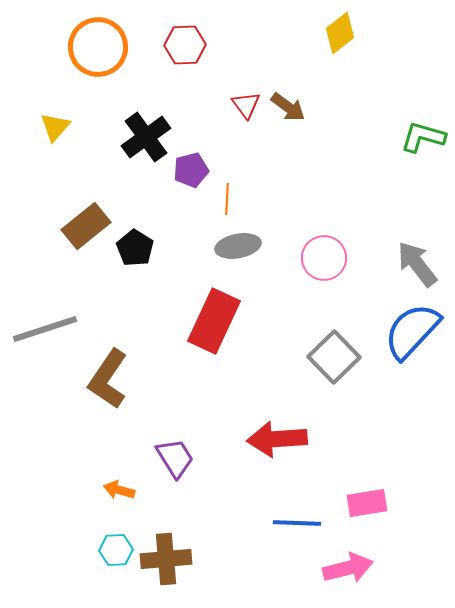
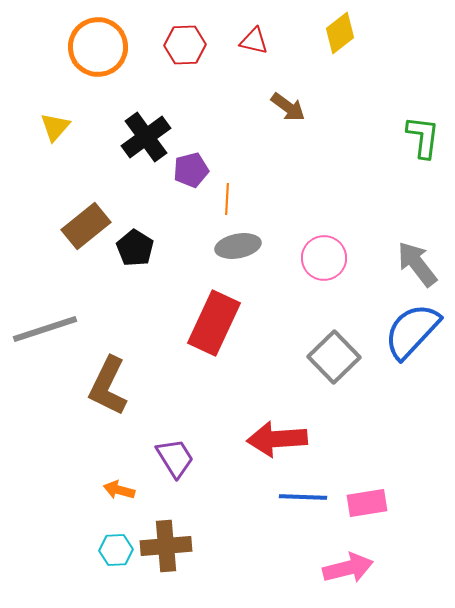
red triangle: moved 8 px right, 64 px up; rotated 40 degrees counterclockwise
green L-shape: rotated 81 degrees clockwise
red rectangle: moved 2 px down
brown L-shape: moved 7 px down; rotated 8 degrees counterclockwise
blue line: moved 6 px right, 26 px up
brown cross: moved 13 px up
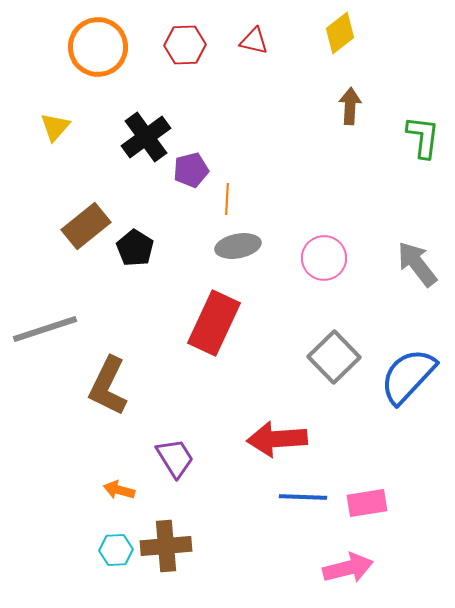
brown arrow: moved 62 px right, 1 px up; rotated 123 degrees counterclockwise
blue semicircle: moved 4 px left, 45 px down
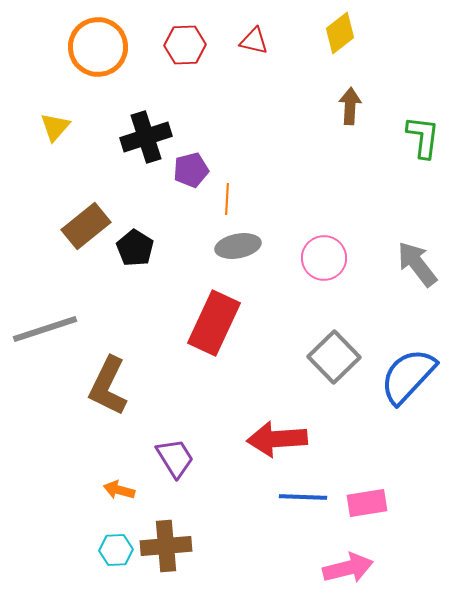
black cross: rotated 18 degrees clockwise
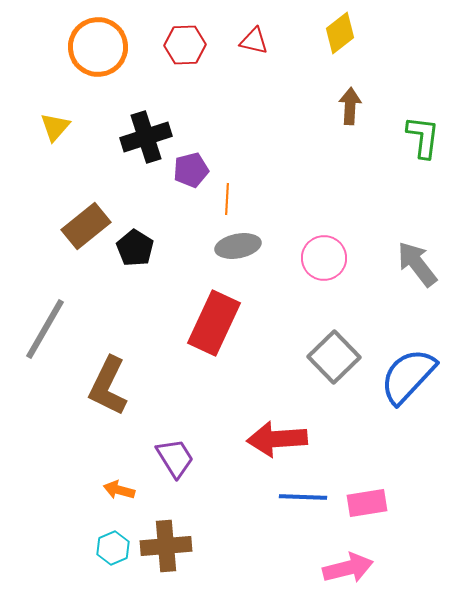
gray line: rotated 42 degrees counterclockwise
cyan hexagon: moved 3 px left, 2 px up; rotated 20 degrees counterclockwise
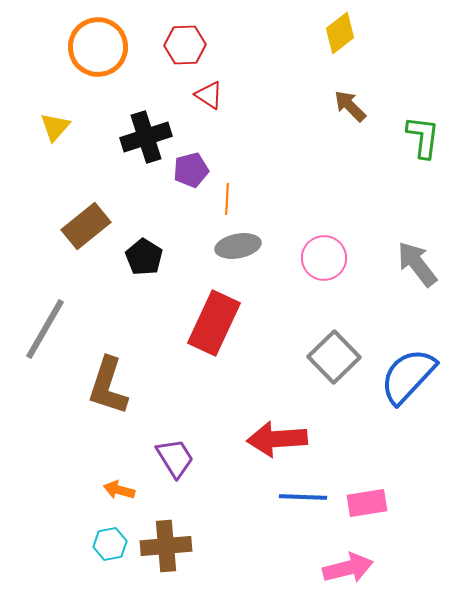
red triangle: moved 45 px left, 54 px down; rotated 20 degrees clockwise
brown arrow: rotated 48 degrees counterclockwise
black pentagon: moved 9 px right, 9 px down
brown L-shape: rotated 8 degrees counterclockwise
cyan hexagon: moved 3 px left, 4 px up; rotated 12 degrees clockwise
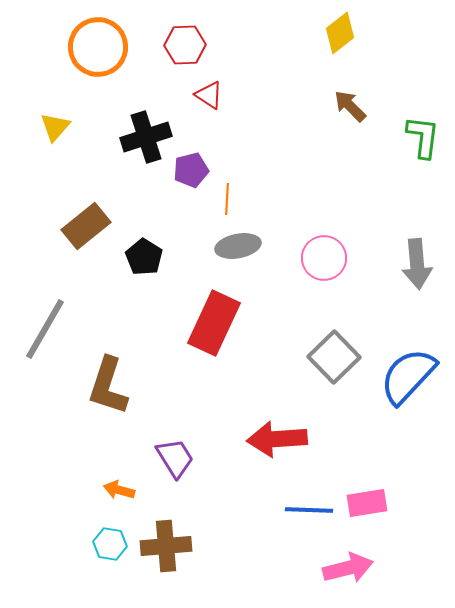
gray arrow: rotated 147 degrees counterclockwise
blue line: moved 6 px right, 13 px down
cyan hexagon: rotated 20 degrees clockwise
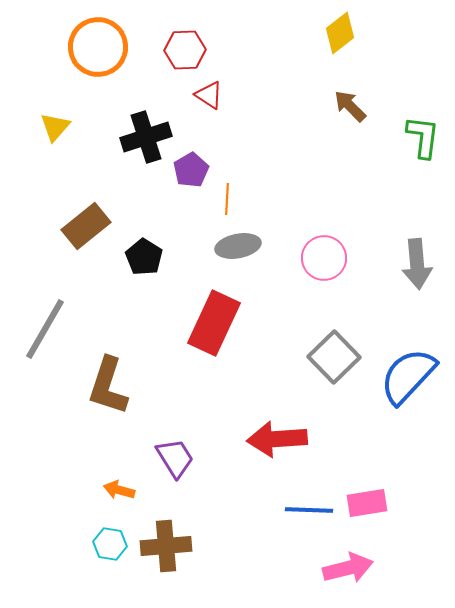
red hexagon: moved 5 px down
purple pentagon: rotated 16 degrees counterclockwise
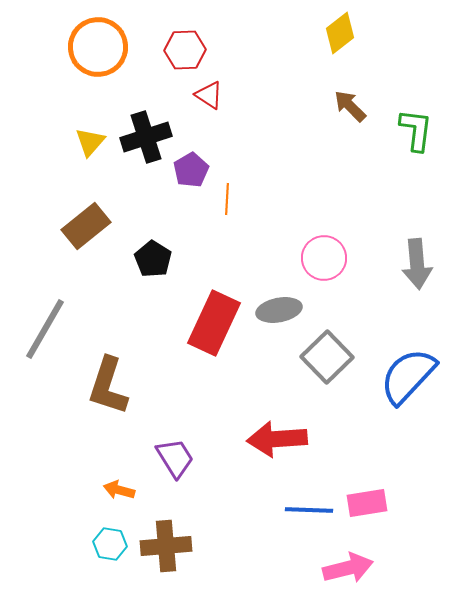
yellow triangle: moved 35 px right, 15 px down
green L-shape: moved 7 px left, 7 px up
gray ellipse: moved 41 px right, 64 px down
black pentagon: moved 9 px right, 2 px down
gray square: moved 7 px left
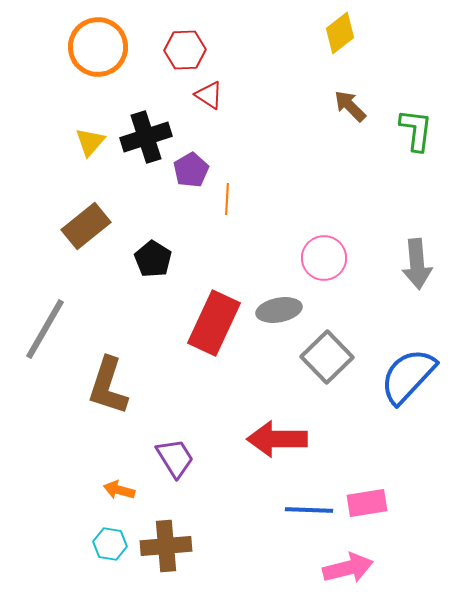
red arrow: rotated 4 degrees clockwise
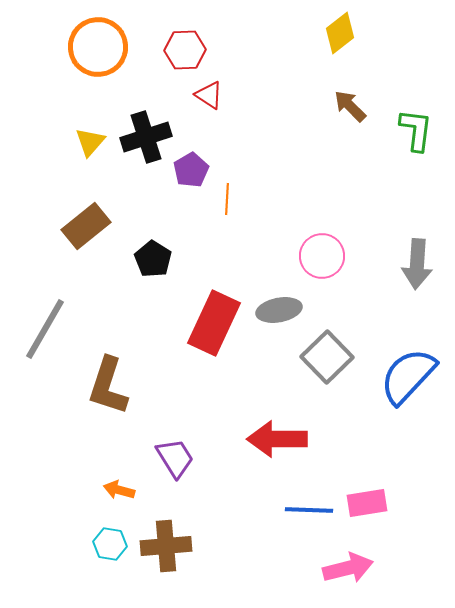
pink circle: moved 2 px left, 2 px up
gray arrow: rotated 9 degrees clockwise
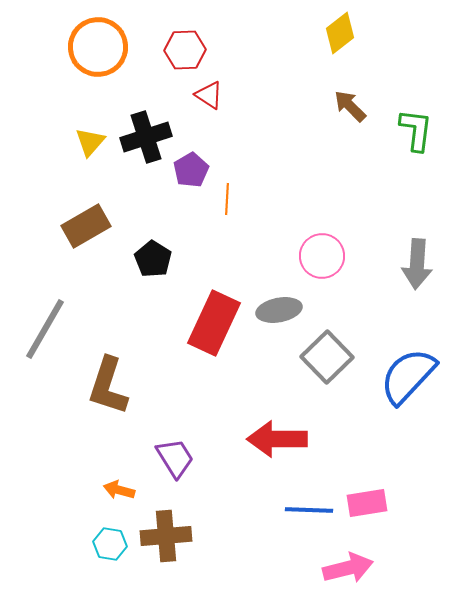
brown rectangle: rotated 9 degrees clockwise
brown cross: moved 10 px up
